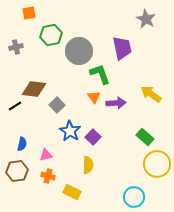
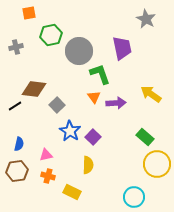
blue semicircle: moved 3 px left
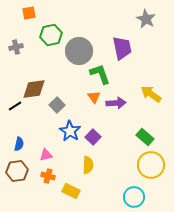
brown diamond: rotated 15 degrees counterclockwise
yellow circle: moved 6 px left, 1 px down
yellow rectangle: moved 1 px left, 1 px up
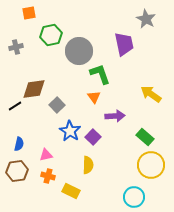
purple trapezoid: moved 2 px right, 4 px up
purple arrow: moved 1 px left, 13 px down
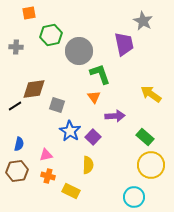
gray star: moved 3 px left, 2 px down
gray cross: rotated 16 degrees clockwise
gray square: rotated 28 degrees counterclockwise
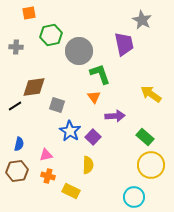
gray star: moved 1 px left, 1 px up
brown diamond: moved 2 px up
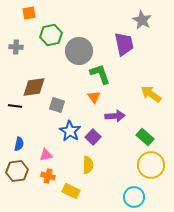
black line: rotated 40 degrees clockwise
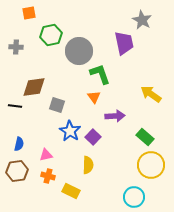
purple trapezoid: moved 1 px up
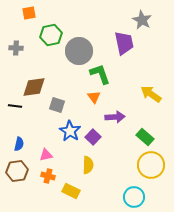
gray cross: moved 1 px down
purple arrow: moved 1 px down
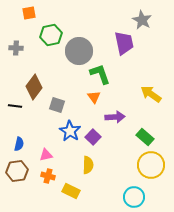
brown diamond: rotated 45 degrees counterclockwise
